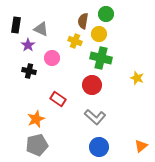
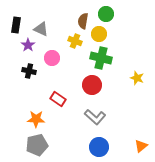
orange star: rotated 24 degrees clockwise
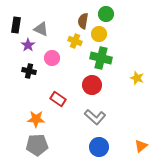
gray pentagon: rotated 10 degrees clockwise
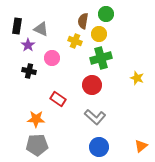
black rectangle: moved 1 px right, 1 px down
green cross: rotated 30 degrees counterclockwise
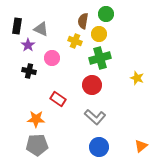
green cross: moved 1 px left
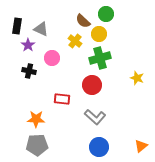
brown semicircle: rotated 56 degrees counterclockwise
yellow cross: rotated 16 degrees clockwise
red rectangle: moved 4 px right; rotated 28 degrees counterclockwise
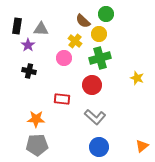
gray triangle: rotated 21 degrees counterclockwise
pink circle: moved 12 px right
orange triangle: moved 1 px right
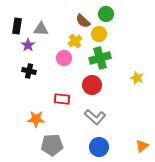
yellow cross: rotated 16 degrees clockwise
gray pentagon: moved 15 px right
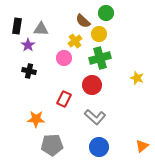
green circle: moved 1 px up
red rectangle: moved 2 px right; rotated 70 degrees counterclockwise
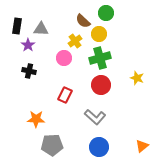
red circle: moved 9 px right
red rectangle: moved 1 px right, 4 px up
